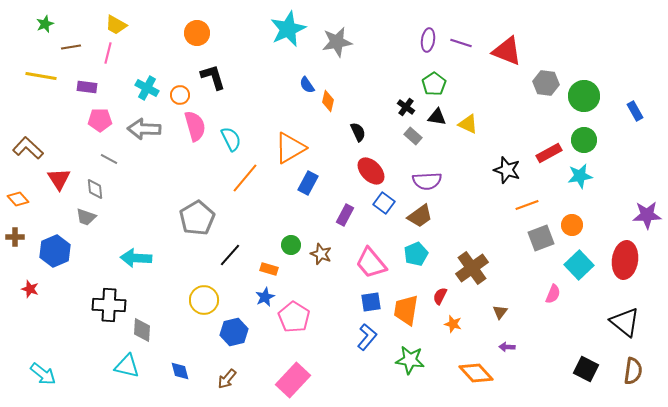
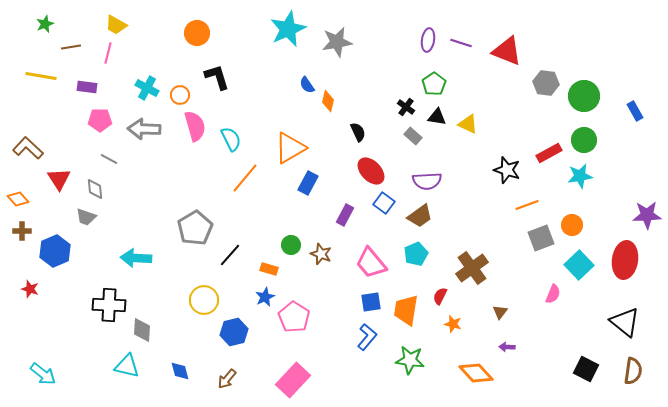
black L-shape at (213, 77): moved 4 px right
gray pentagon at (197, 218): moved 2 px left, 10 px down
brown cross at (15, 237): moved 7 px right, 6 px up
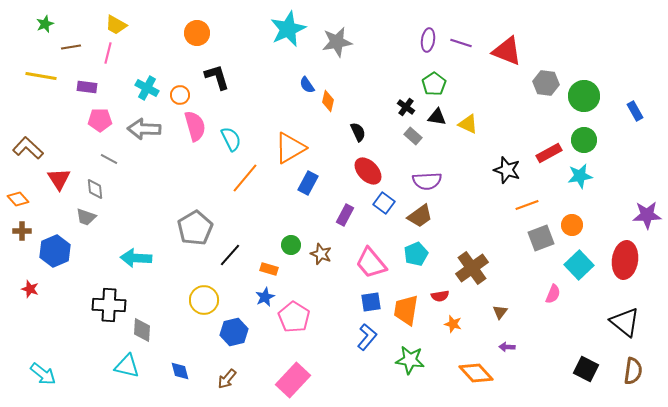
red ellipse at (371, 171): moved 3 px left
red semicircle at (440, 296): rotated 126 degrees counterclockwise
